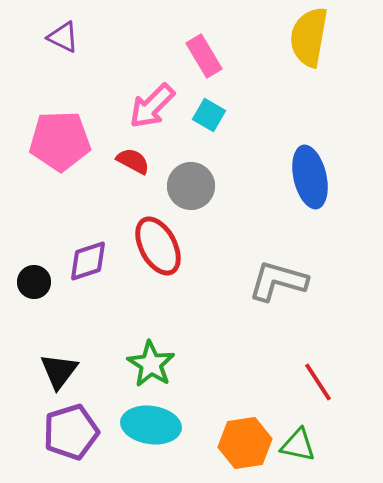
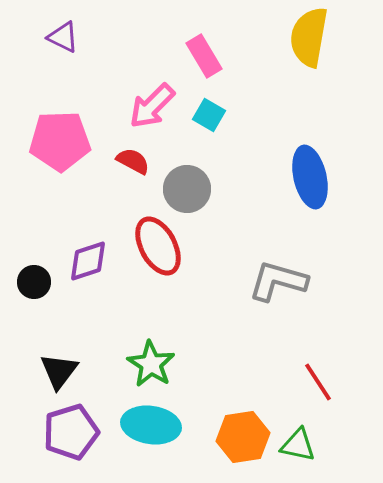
gray circle: moved 4 px left, 3 px down
orange hexagon: moved 2 px left, 6 px up
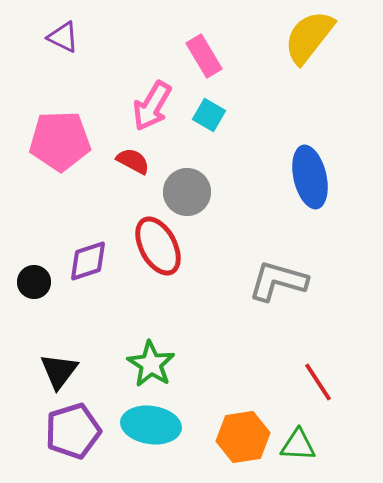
yellow semicircle: rotated 28 degrees clockwise
pink arrow: rotated 15 degrees counterclockwise
gray circle: moved 3 px down
purple pentagon: moved 2 px right, 1 px up
green triangle: rotated 9 degrees counterclockwise
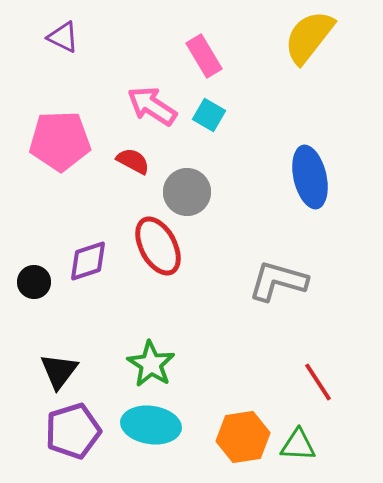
pink arrow: rotated 93 degrees clockwise
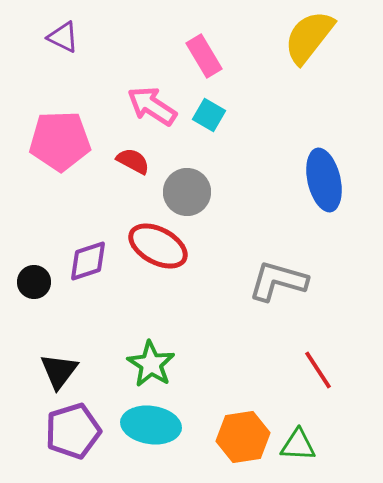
blue ellipse: moved 14 px right, 3 px down
red ellipse: rotated 34 degrees counterclockwise
red line: moved 12 px up
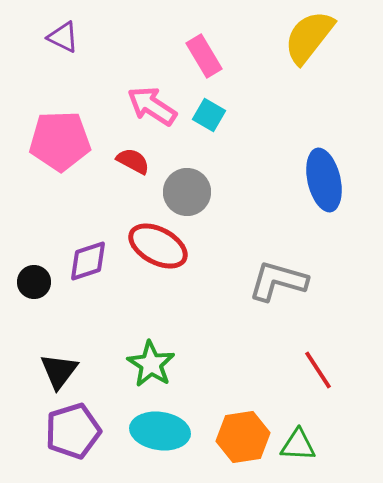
cyan ellipse: moved 9 px right, 6 px down
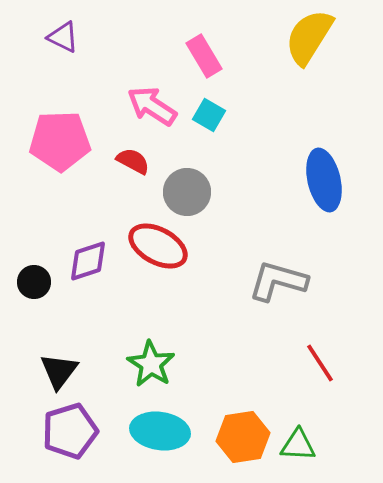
yellow semicircle: rotated 6 degrees counterclockwise
red line: moved 2 px right, 7 px up
purple pentagon: moved 3 px left
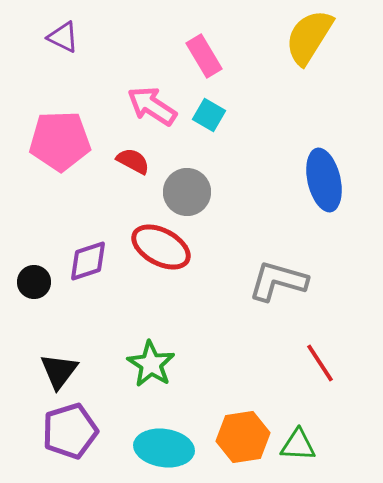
red ellipse: moved 3 px right, 1 px down
cyan ellipse: moved 4 px right, 17 px down
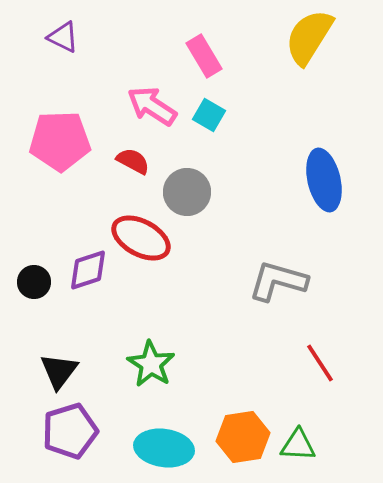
red ellipse: moved 20 px left, 9 px up
purple diamond: moved 9 px down
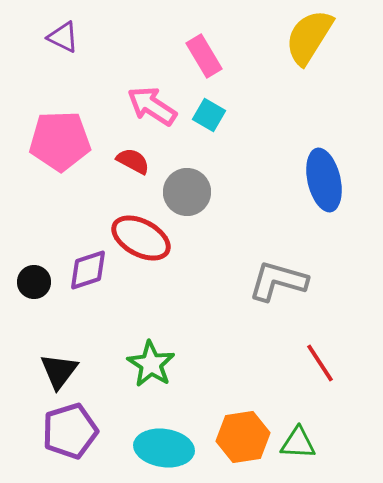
green triangle: moved 2 px up
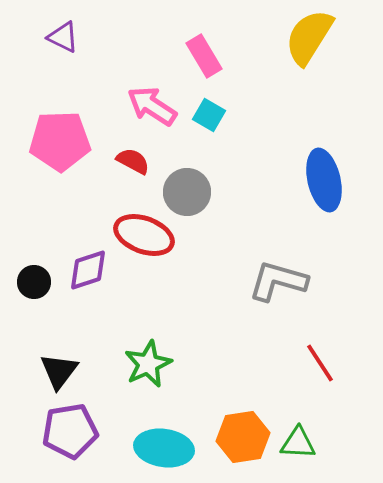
red ellipse: moved 3 px right, 3 px up; rotated 8 degrees counterclockwise
green star: moved 3 px left; rotated 15 degrees clockwise
purple pentagon: rotated 8 degrees clockwise
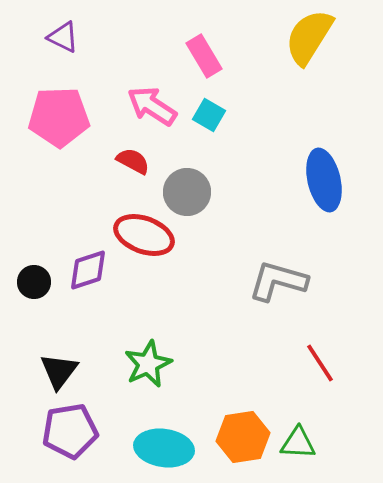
pink pentagon: moved 1 px left, 24 px up
